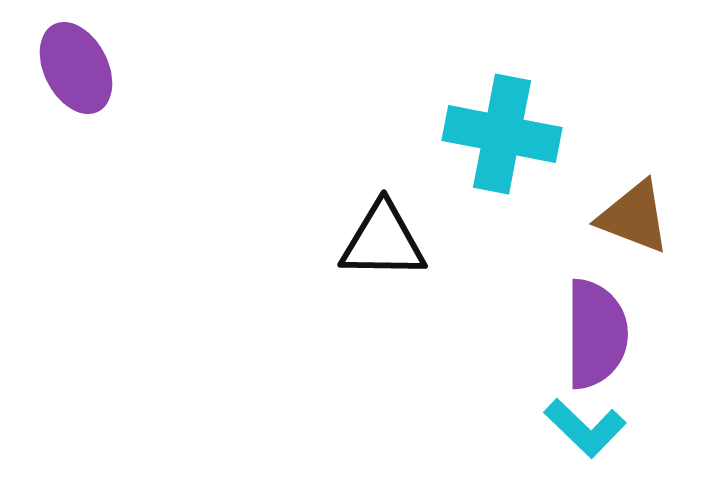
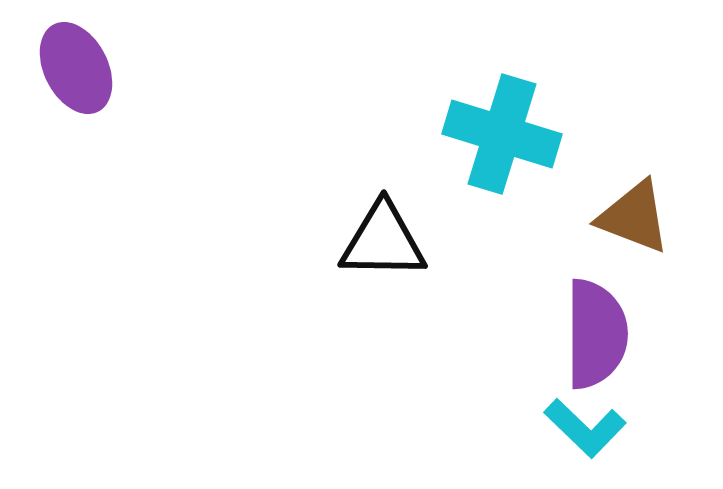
cyan cross: rotated 6 degrees clockwise
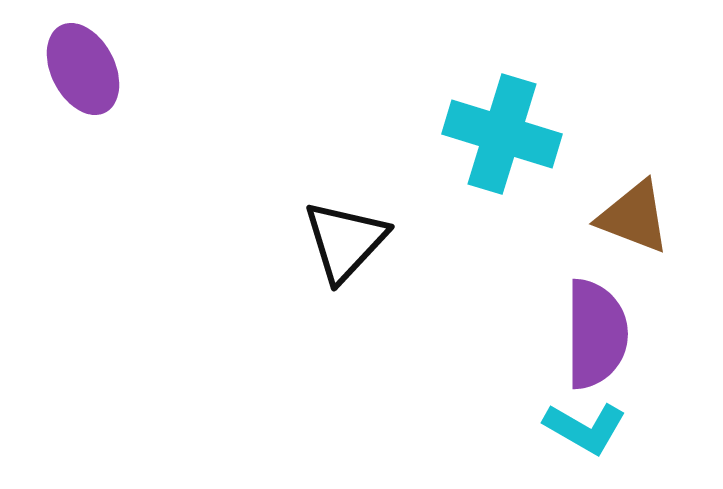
purple ellipse: moved 7 px right, 1 px down
black triangle: moved 38 px left; rotated 48 degrees counterclockwise
cyan L-shape: rotated 14 degrees counterclockwise
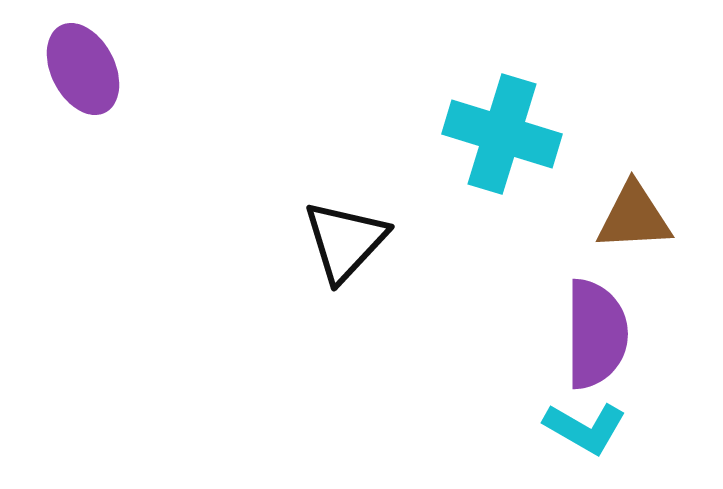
brown triangle: rotated 24 degrees counterclockwise
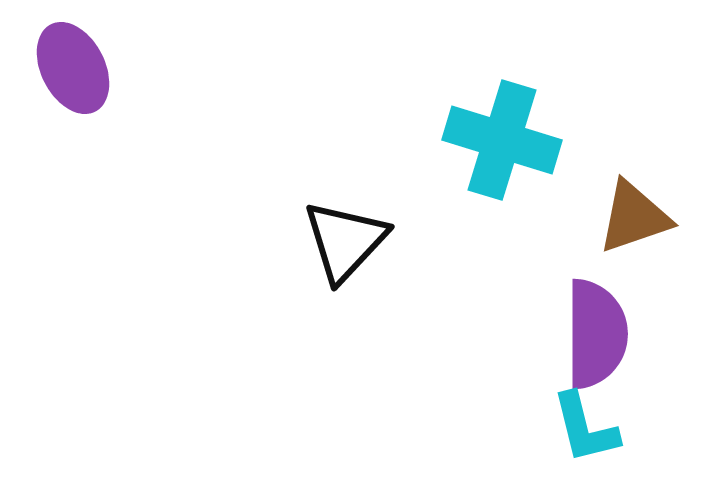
purple ellipse: moved 10 px left, 1 px up
cyan cross: moved 6 px down
brown triangle: rotated 16 degrees counterclockwise
cyan L-shape: rotated 46 degrees clockwise
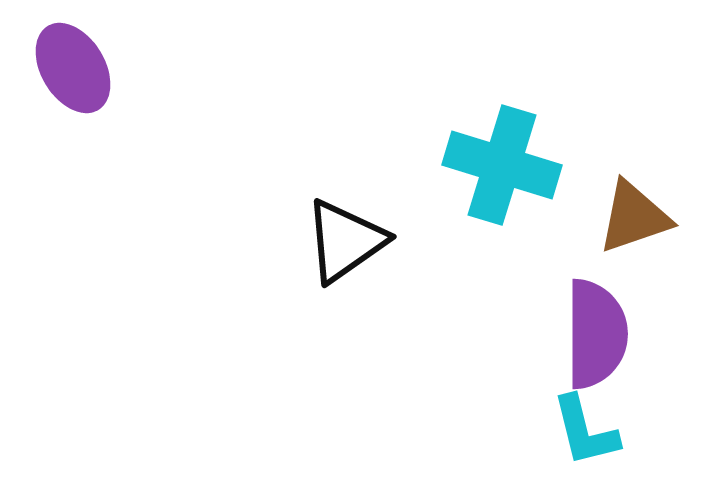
purple ellipse: rotated 4 degrees counterclockwise
cyan cross: moved 25 px down
black triangle: rotated 12 degrees clockwise
cyan L-shape: moved 3 px down
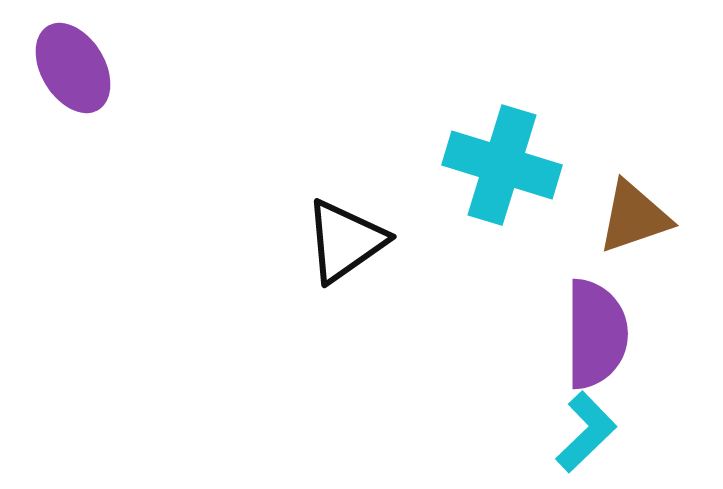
cyan L-shape: moved 1 px right, 1 px down; rotated 120 degrees counterclockwise
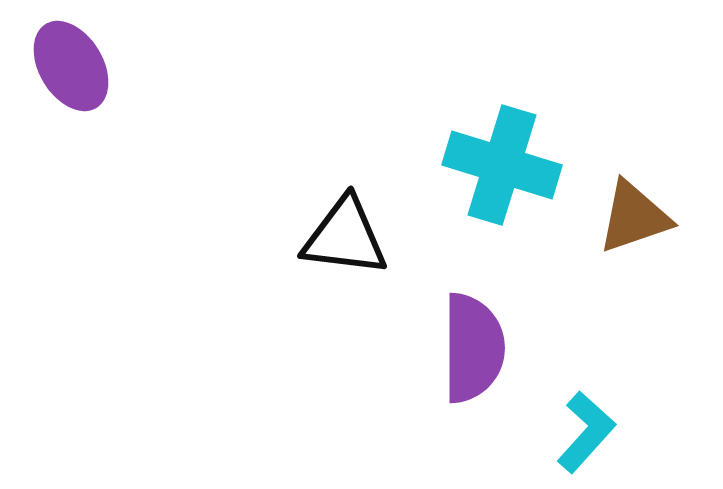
purple ellipse: moved 2 px left, 2 px up
black triangle: moved 4 px up; rotated 42 degrees clockwise
purple semicircle: moved 123 px left, 14 px down
cyan L-shape: rotated 4 degrees counterclockwise
